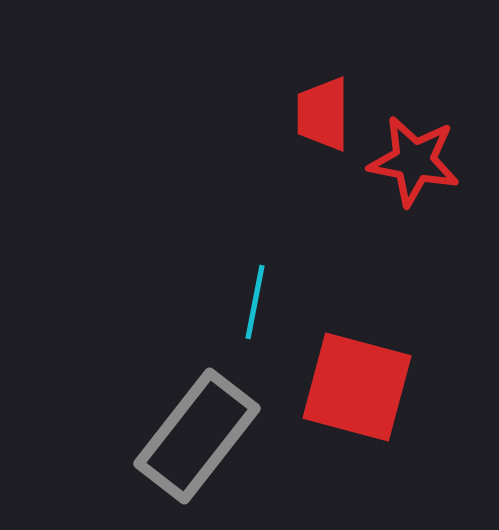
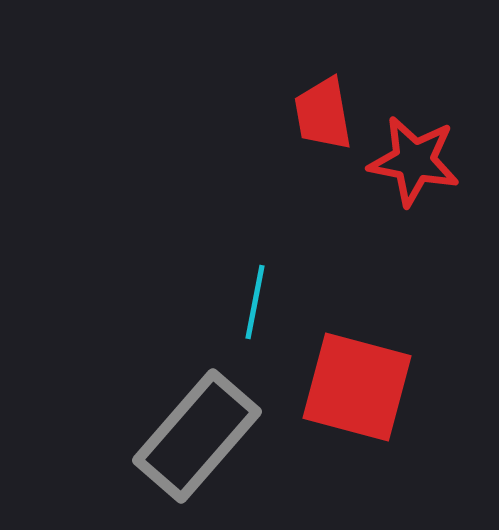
red trapezoid: rotated 10 degrees counterclockwise
gray rectangle: rotated 3 degrees clockwise
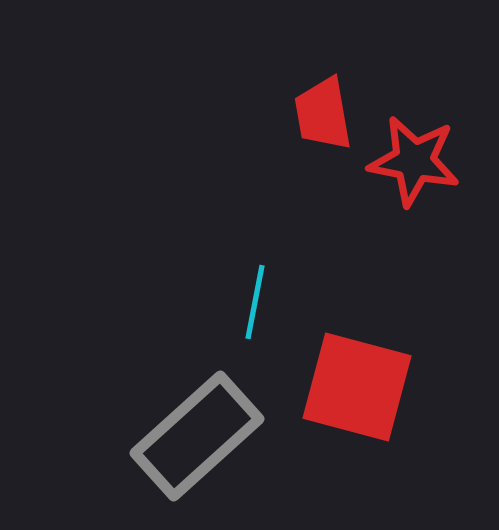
gray rectangle: rotated 7 degrees clockwise
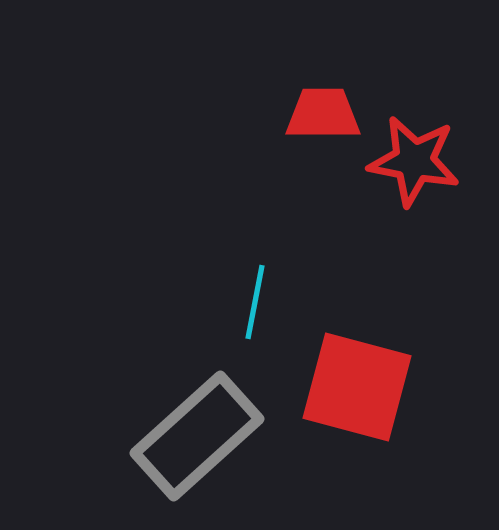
red trapezoid: rotated 100 degrees clockwise
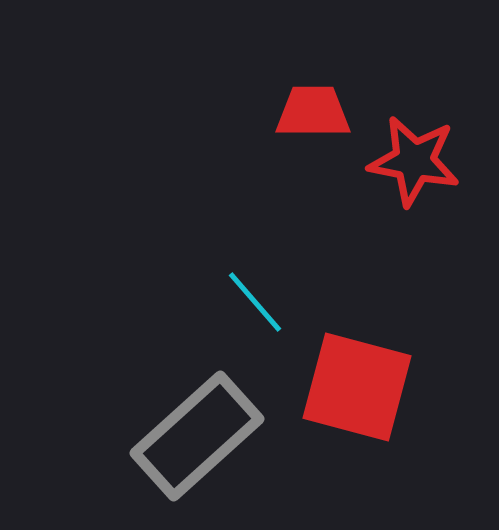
red trapezoid: moved 10 px left, 2 px up
cyan line: rotated 52 degrees counterclockwise
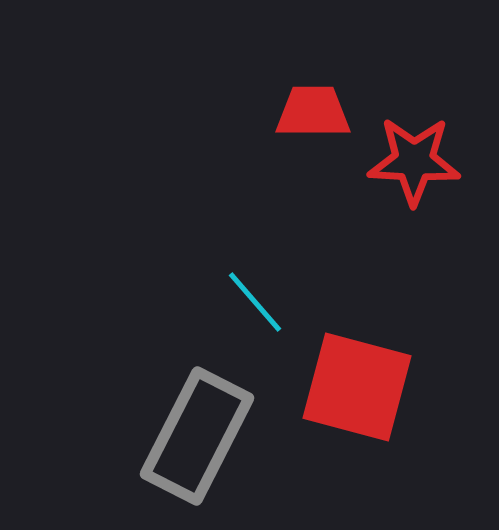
red star: rotated 8 degrees counterclockwise
gray rectangle: rotated 21 degrees counterclockwise
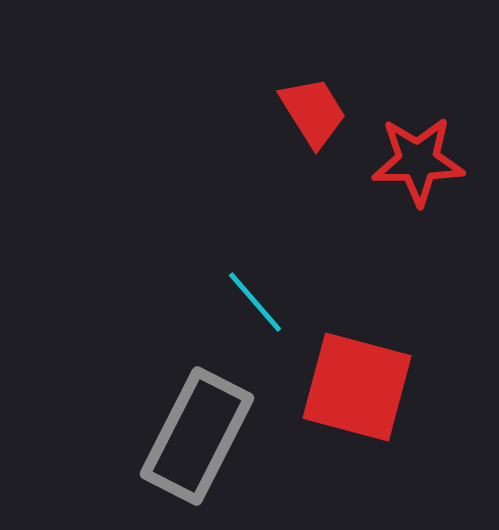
red trapezoid: rotated 58 degrees clockwise
red star: moved 4 px right; rotated 4 degrees counterclockwise
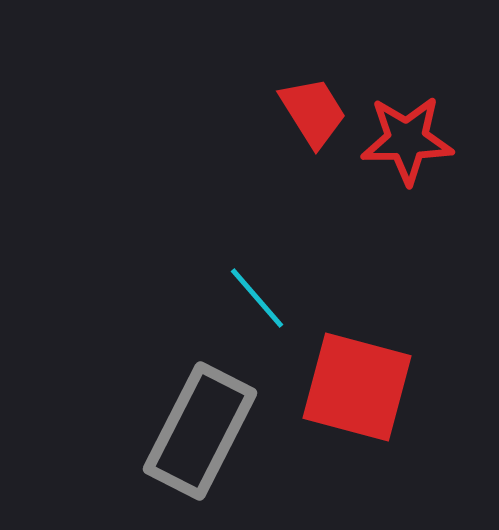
red star: moved 11 px left, 21 px up
cyan line: moved 2 px right, 4 px up
gray rectangle: moved 3 px right, 5 px up
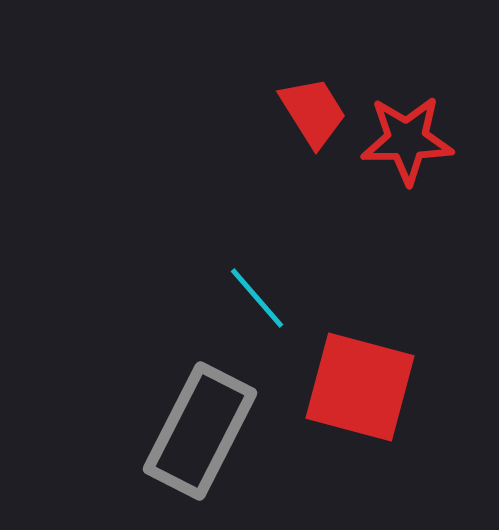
red square: moved 3 px right
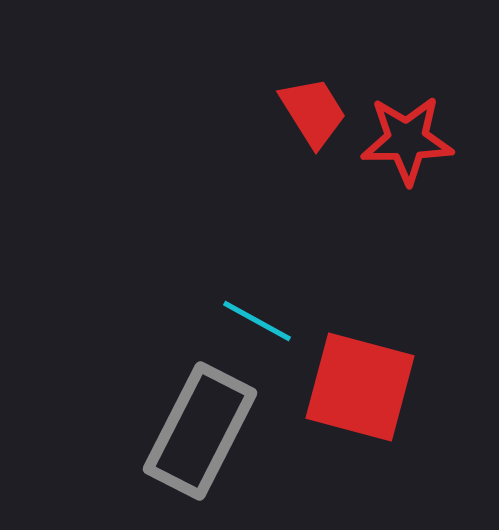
cyan line: moved 23 px down; rotated 20 degrees counterclockwise
